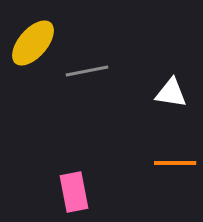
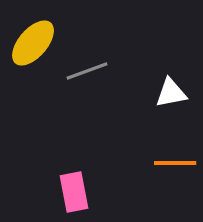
gray line: rotated 9 degrees counterclockwise
white triangle: rotated 20 degrees counterclockwise
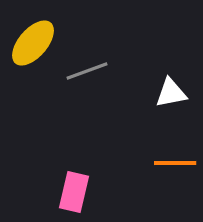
pink rectangle: rotated 24 degrees clockwise
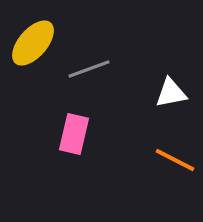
gray line: moved 2 px right, 2 px up
orange line: moved 3 px up; rotated 27 degrees clockwise
pink rectangle: moved 58 px up
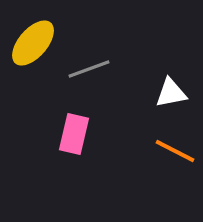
orange line: moved 9 px up
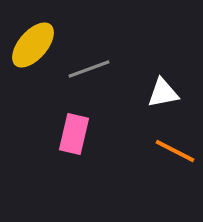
yellow ellipse: moved 2 px down
white triangle: moved 8 px left
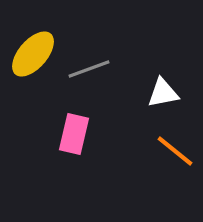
yellow ellipse: moved 9 px down
orange line: rotated 12 degrees clockwise
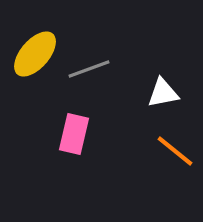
yellow ellipse: moved 2 px right
